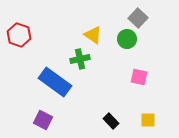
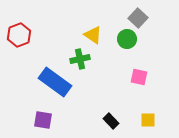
red hexagon: rotated 20 degrees clockwise
purple square: rotated 18 degrees counterclockwise
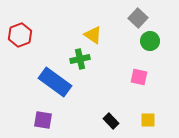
red hexagon: moved 1 px right
green circle: moved 23 px right, 2 px down
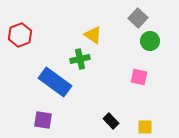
yellow square: moved 3 px left, 7 px down
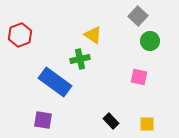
gray square: moved 2 px up
yellow square: moved 2 px right, 3 px up
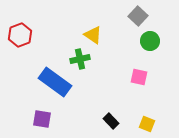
purple square: moved 1 px left, 1 px up
yellow square: rotated 21 degrees clockwise
